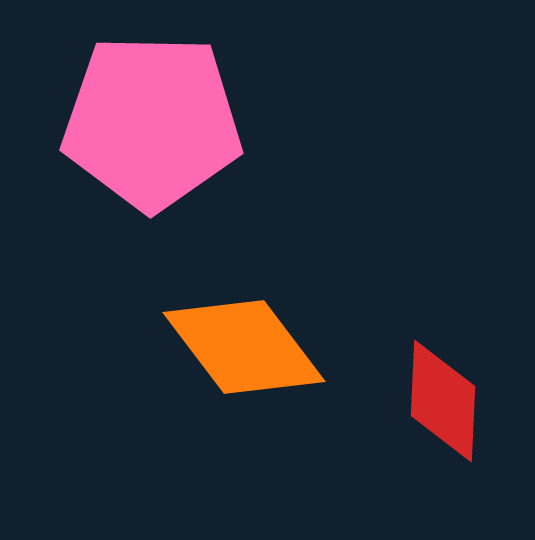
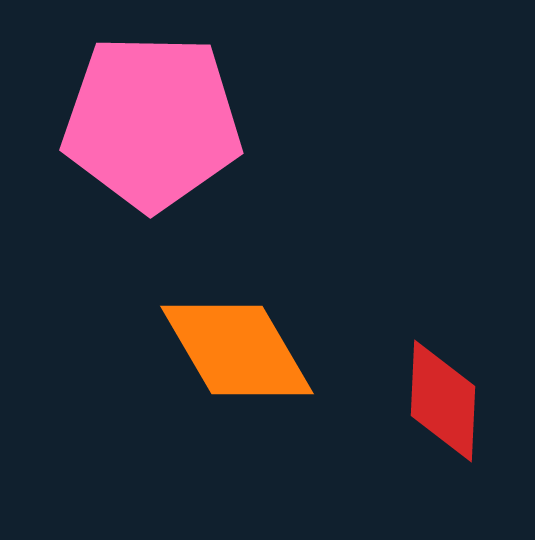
orange diamond: moved 7 px left, 3 px down; rotated 7 degrees clockwise
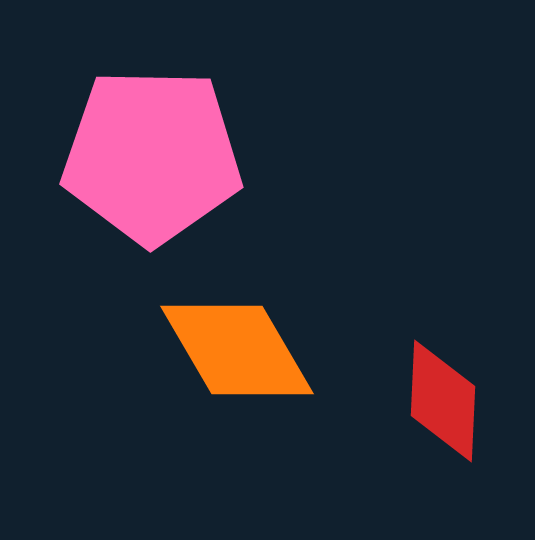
pink pentagon: moved 34 px down
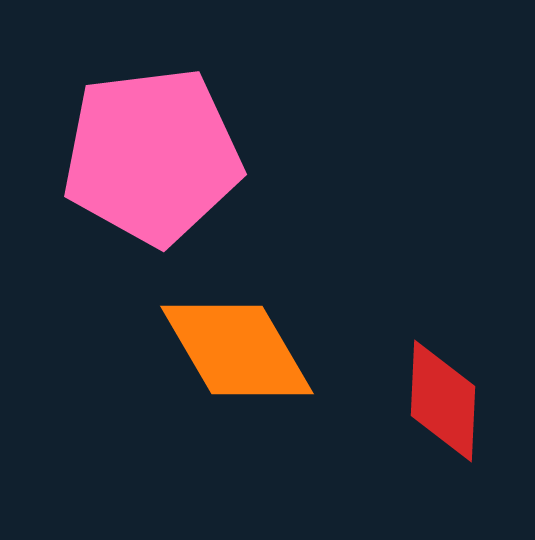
pink pentagon: rotated 8 degrees counterclockwise
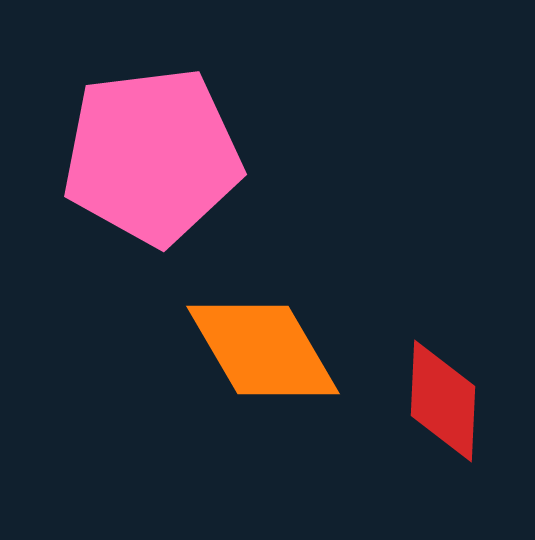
orange diamond: moved 26 px right
